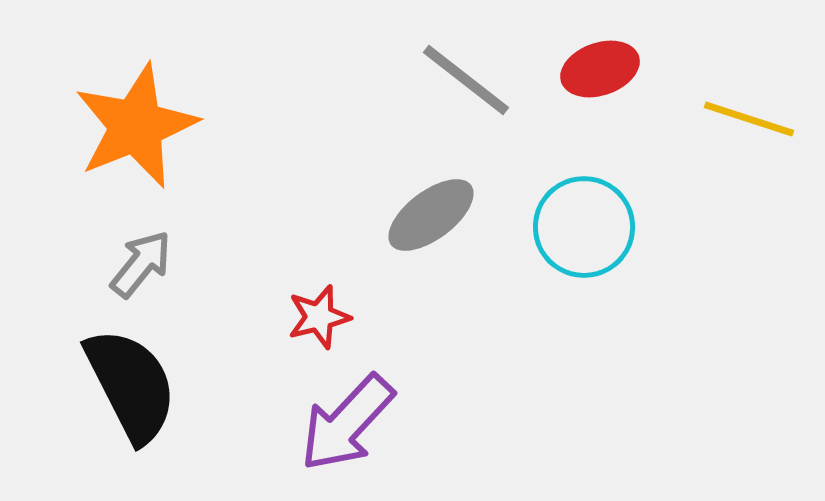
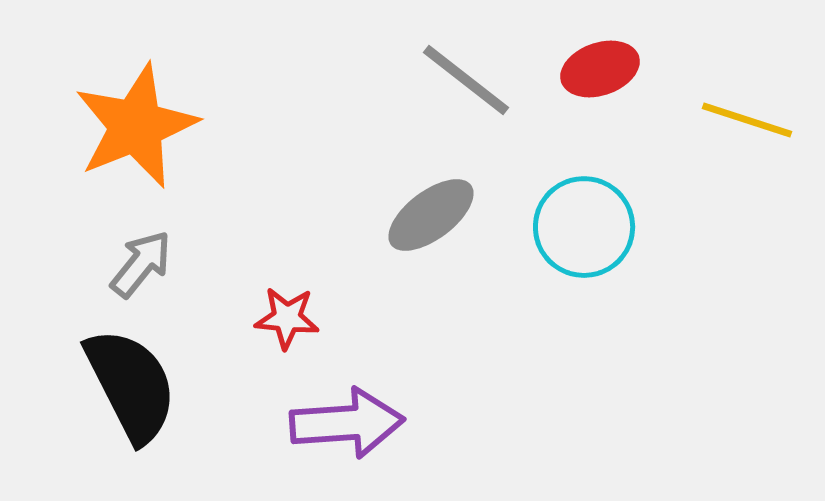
yellow line: moved 2 px left, 1 px down
red star: moved 32 px left, 1 px down; rotated 20 degrees clockwise
purple arrow: rotated 137 degrees counterclockwise
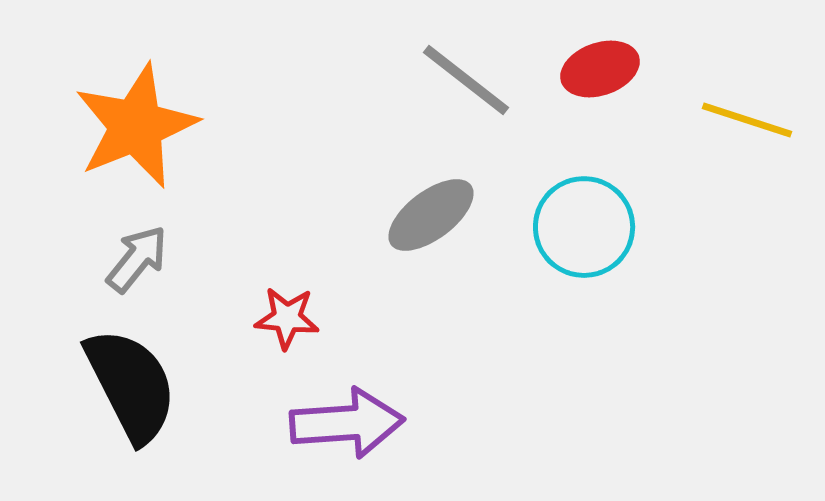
gray arrow: moved 4 px left, 5 px up
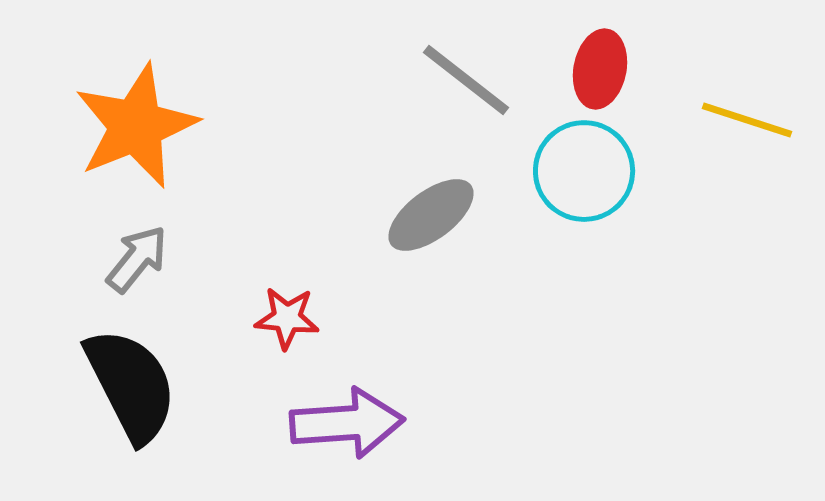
red ellipse: rotated 60 degrees counterclockwise
cyan circle: moved 56 px up
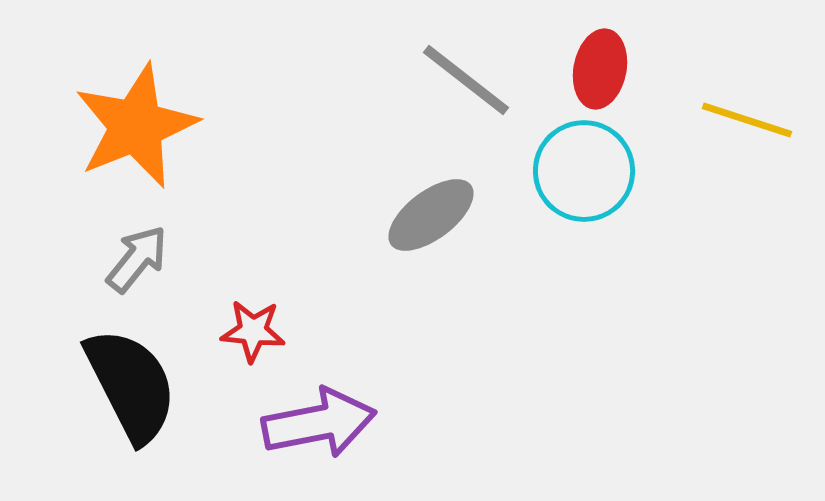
red star: moved 34 px left, 13 px down
purple arrow: moved 28 px left; rotated 7 degrees counterclockwise
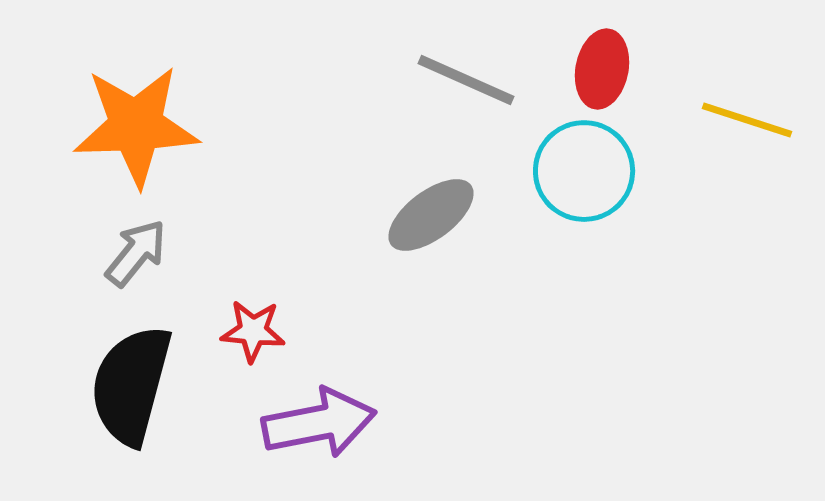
red ellipse: moved 2 px right
gray line: rotated 14 degrees counterclockwise
orange star: rotated 20 degrees clockwise
gray arrow: moved 1 px left, 6 px up
black semicircle: rotated 138 degrees counterclockwise
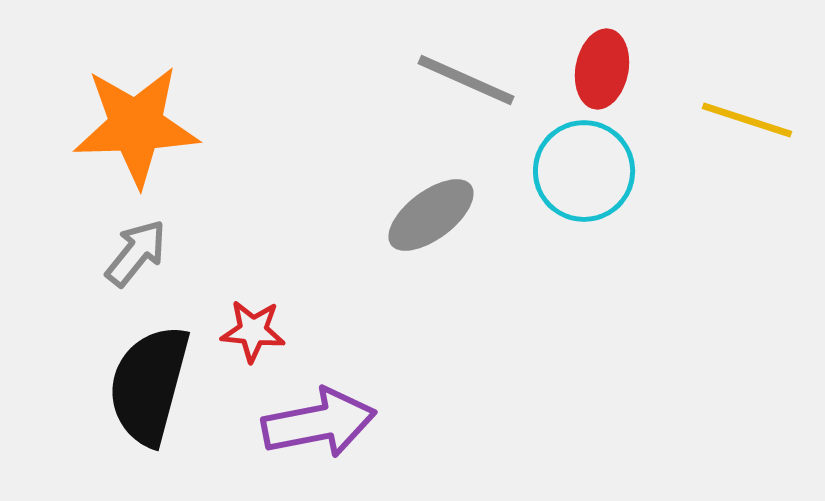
black semicircle: moved 18 px right
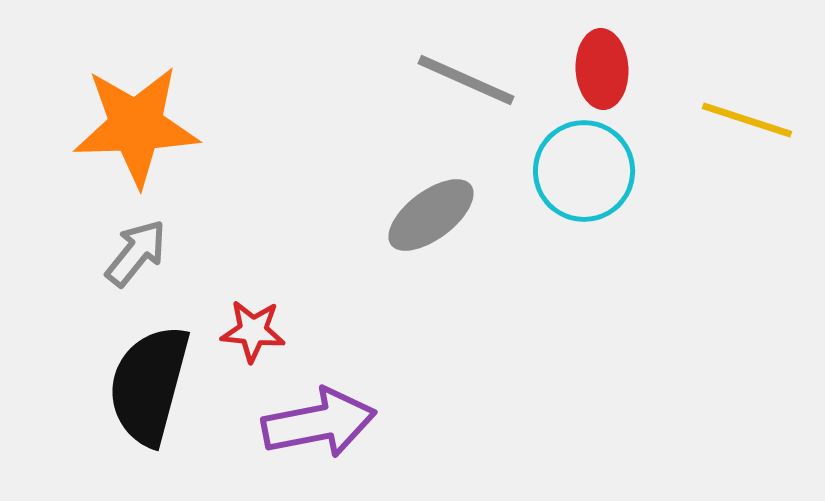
red ellipse: rotated 14 degrees counterclockwise
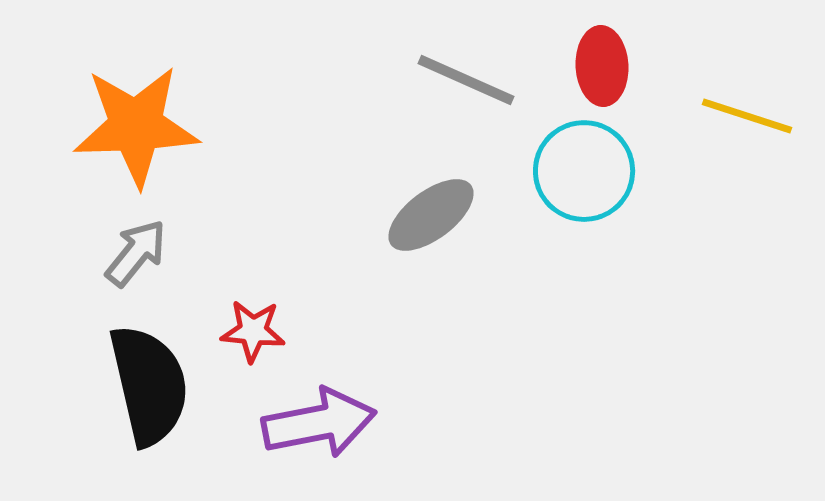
red ellipse: moved 3 px up
yellow line: moved 4 px up
black semicircle: rotated 152 degrees clockwise
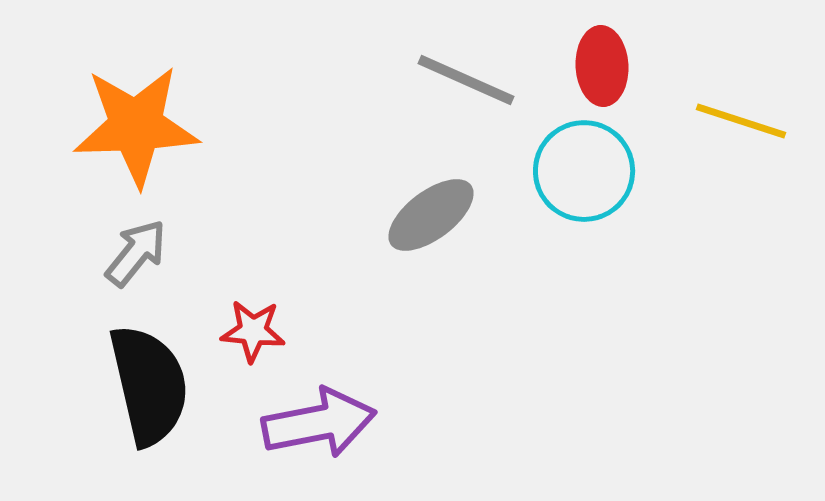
yellow line: moved 6 px left, 5 px down
